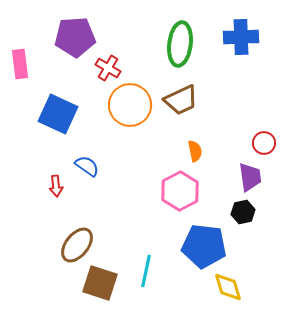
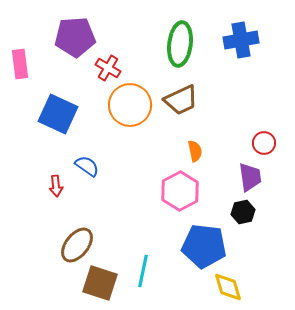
blue cross: moved 3 px down; rotated 8 degrees counterclockwise
cyan line: moved 3 px left
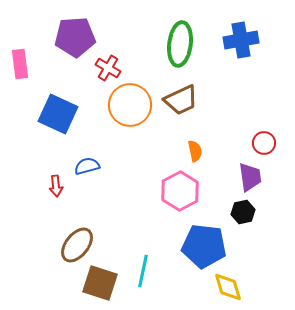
blue semicircle: rotated 50 degrees counterclockwise
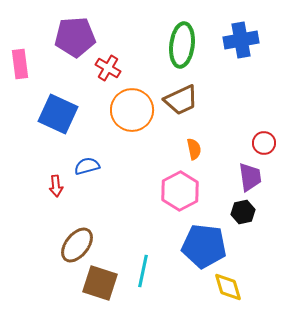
green ellipse: moved 2 px right, 1 px down
orange circle: moved 2 px right, 5 px down
orange semicircle: moved 1 px left, 2 px up
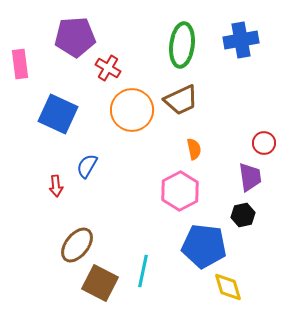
blue semicircle: rotated 45 degrees counterclockwise
black hexagon: moved 3 px down
brown square: rotated 9 degrees clockwise
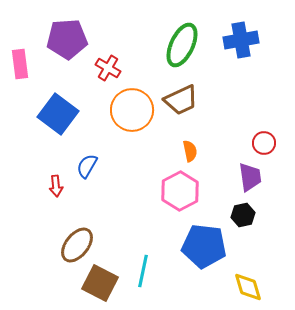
purple pentagon: moved 8 px left, 2 px down
green ellipse: rotated 18 degrees clockwise
blue square: rotated 12 degrees clockwise
orange semicircle: moved 4 px left, 2 px down
yellow diamond: moved 20 px right
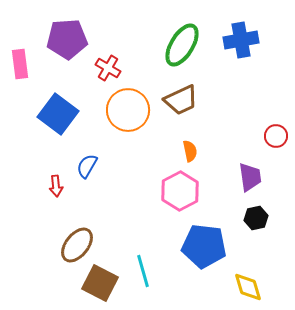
green ellipse: rotated 6 degrees clockwise
orange circle: moved 4 px left
red circle: moved 12 px right, 7 px up
black hexagon: moved 13 px right, 3 px down
cyan line: rotated 28 degrees counterclockwise
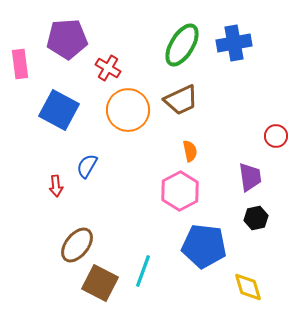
blue cross: moved 7 px left, 3 px down
blue square: moved 1 px right, 4 px up; rotated 9 degrees counterclockwise
cyan line: rotated 36 degrees clockwise
